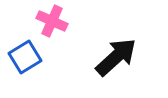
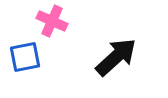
blue square: rotated 20 degrees clockwise
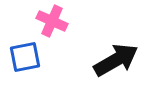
black arrow: moved 3 px down; rotated 12 degrees clockwise
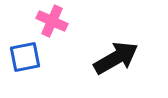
black arrow: moved 2 px up
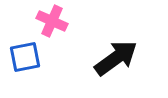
black arrow: rotated 6 degrees counterclockwise
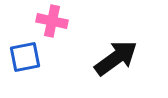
pink cross: rotated 12 degrees counterclockwise
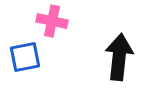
black arrow: moved 3 px right, 1 px up; rotated 48 degrees counterclockwise
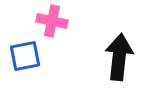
blue square: moved 1 px up
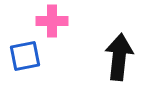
pink cross: rotated 12 degrees counterclockwise
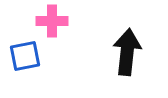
black arrow: moved 8 px right, 5 px up
